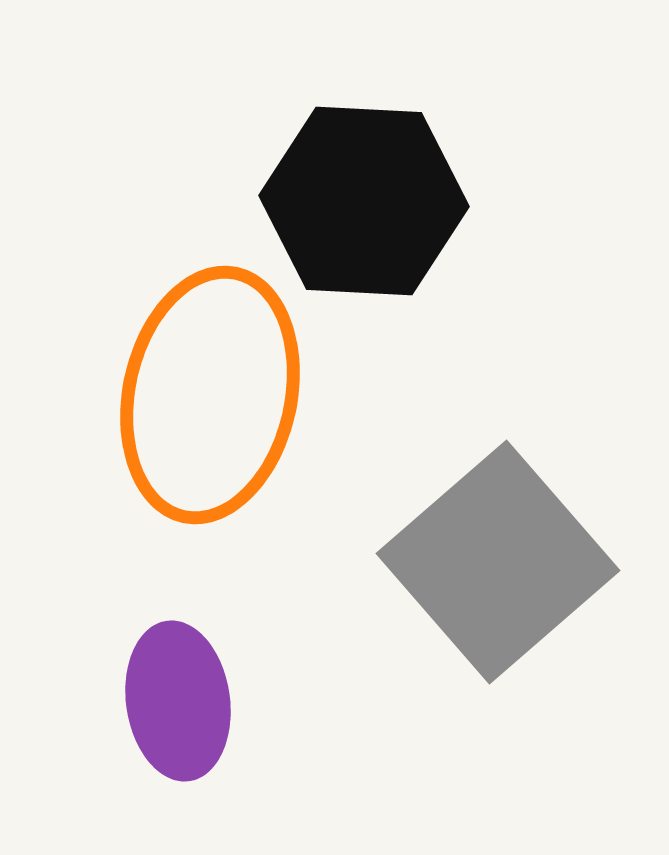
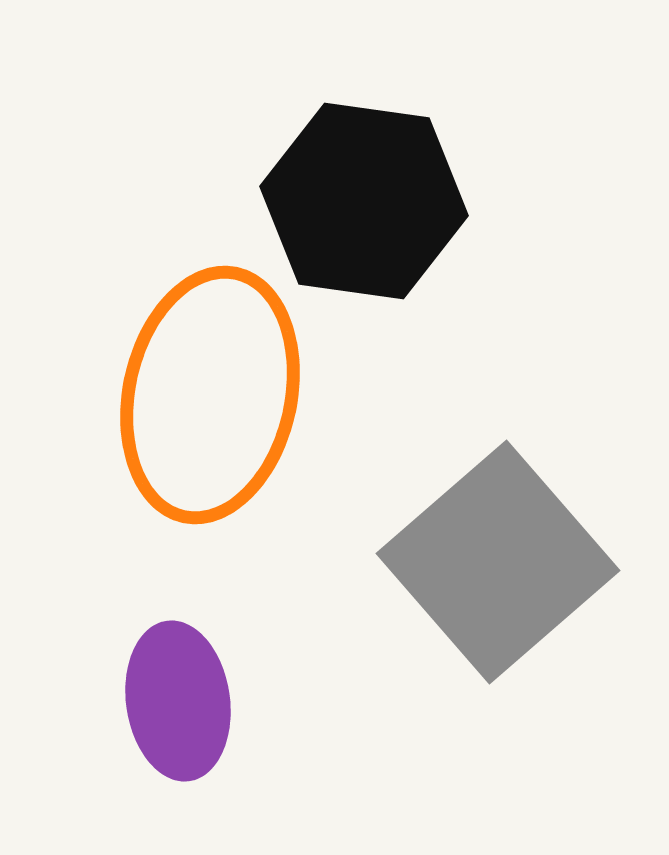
black hexagon: rotated 5 degrees clockwise
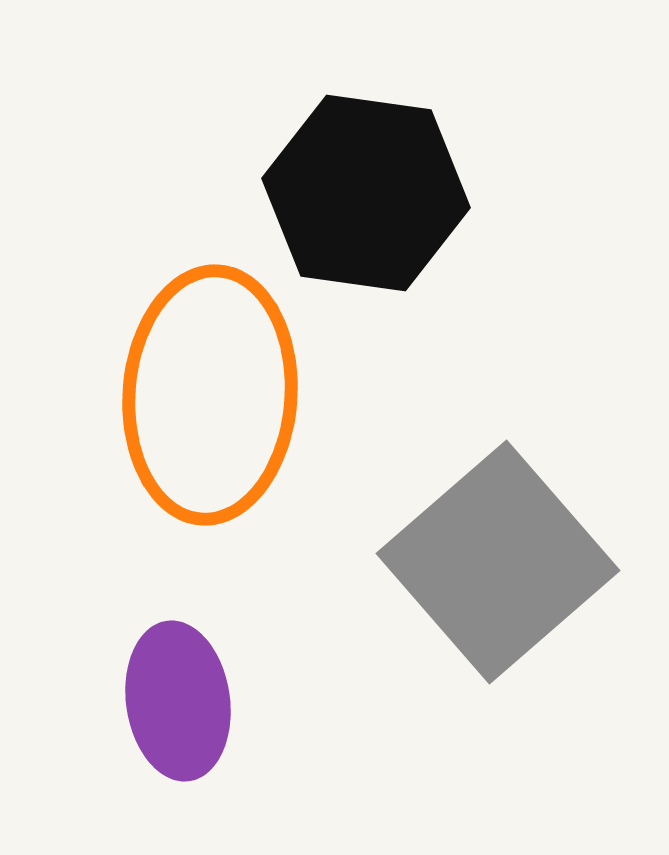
black hexagon: moved 2 px right, 8 px up
orange ellipse: rotated 8 degrees counterclockwise
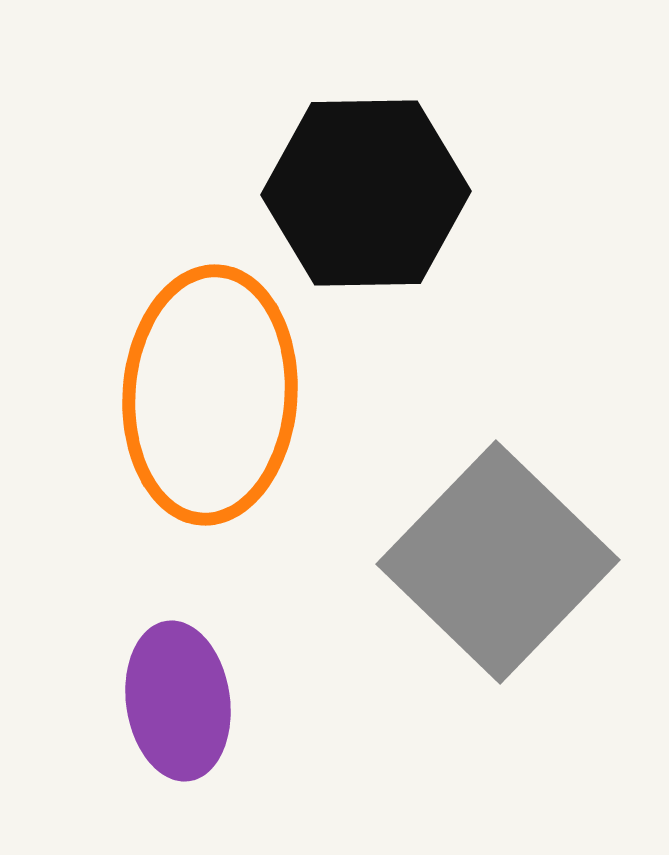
black hexagon: rotated 9 degrees counterclockwise
gray square: rotated 5 degrees counterclockwise
